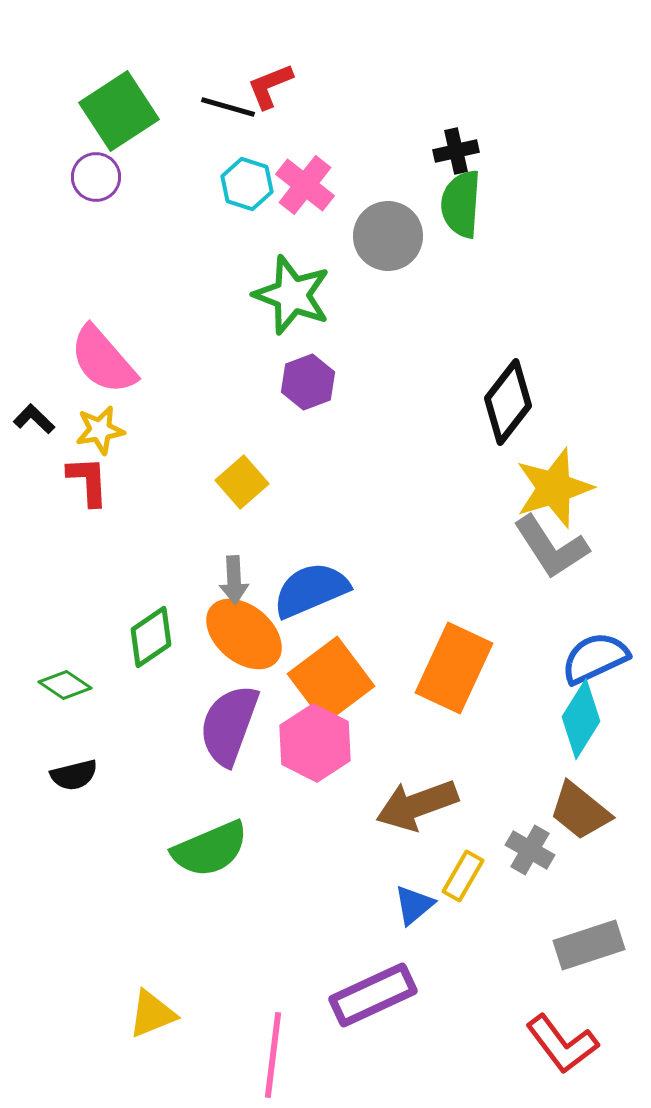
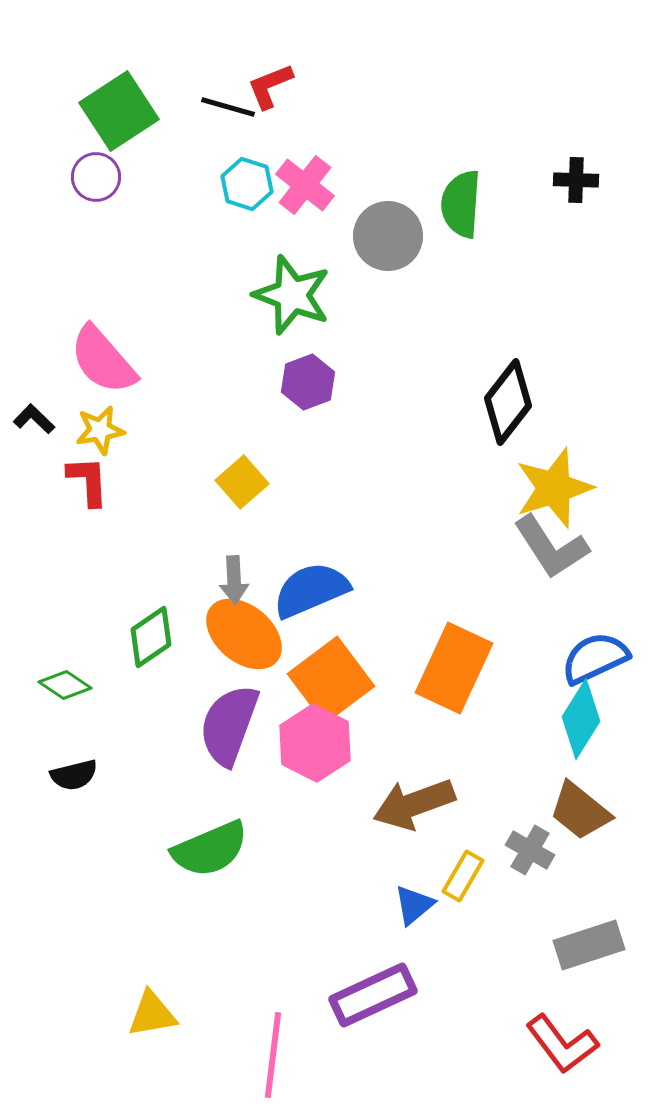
black cross at (456, 151): moved 120 px right, 29 px down; rotated 15 degrees clockwise
brown arrow at (417, 805): moved 3 px left, 1 px up
yellow triangle at (152, 1014): rotated 12 degrees clockwise
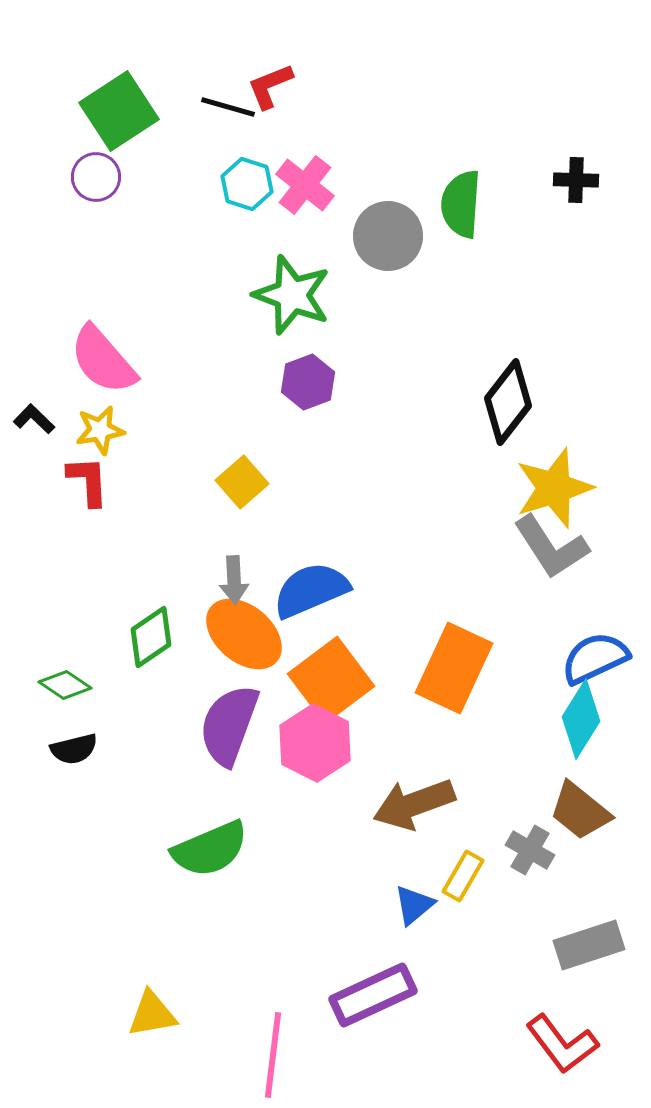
black semicircle at (74, 775): moved 26 px up
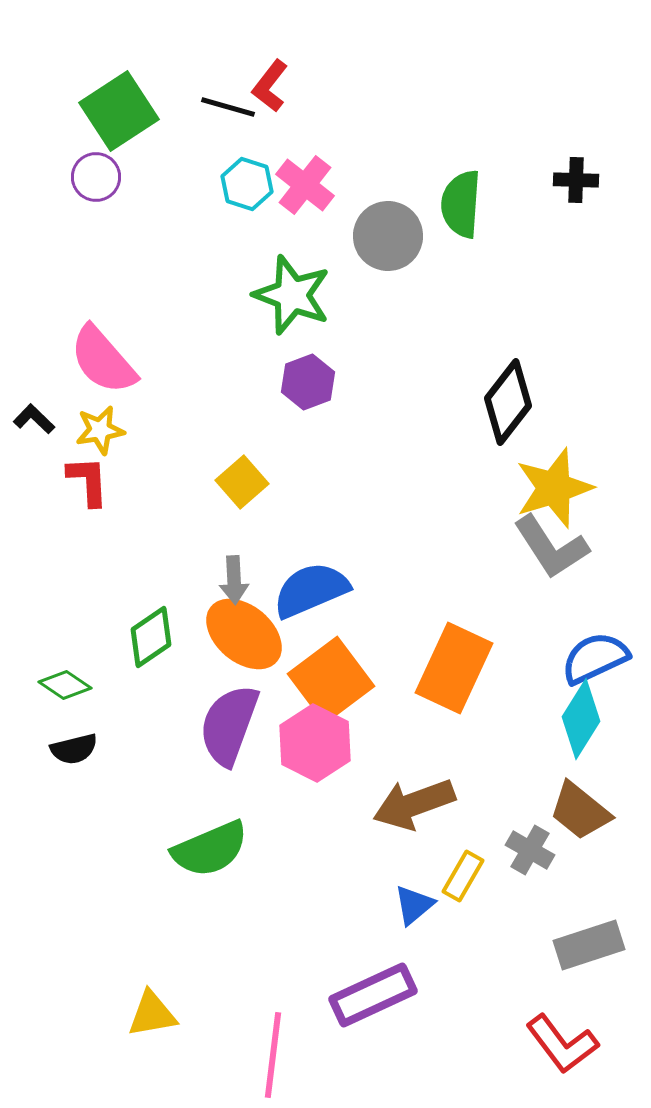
red L-shape at (270, 86): rotated 30 degrees counterclockwise
